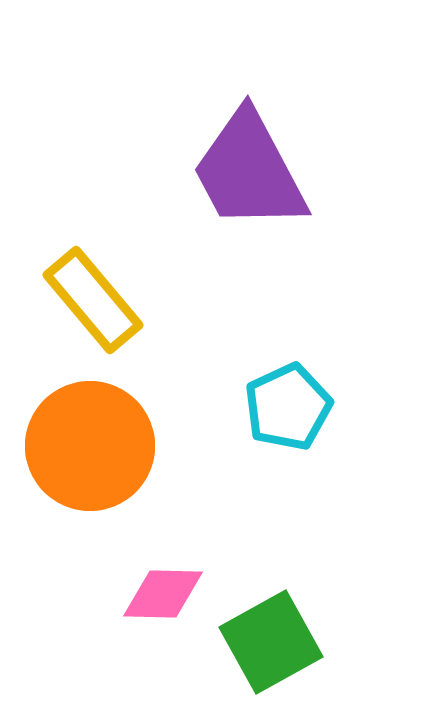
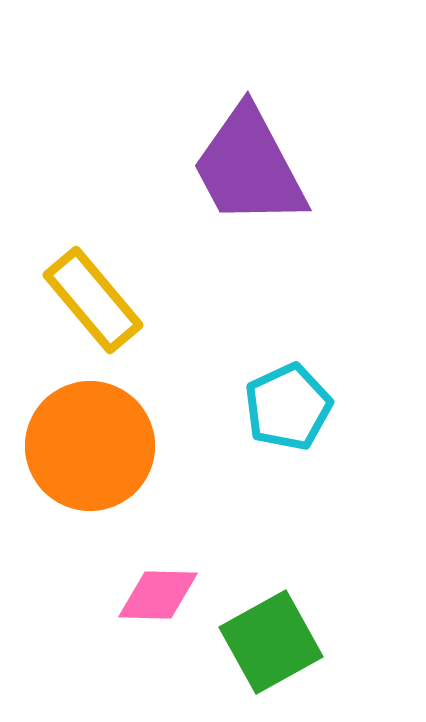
purple trapezoid: moved 4 px up
pink diamond: moved 5 px left, 1 px down
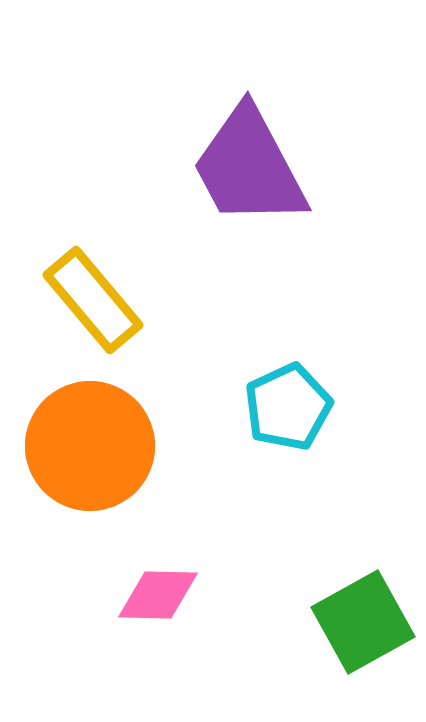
green square: moved 92 px right, 20 px up
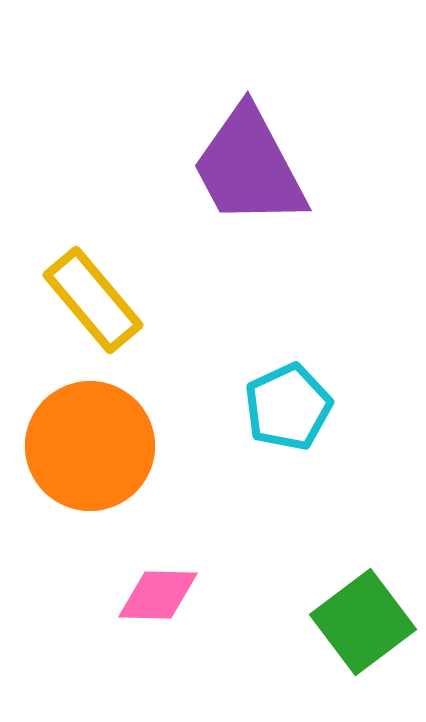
green square: rotated 8 degrees counterclockwise
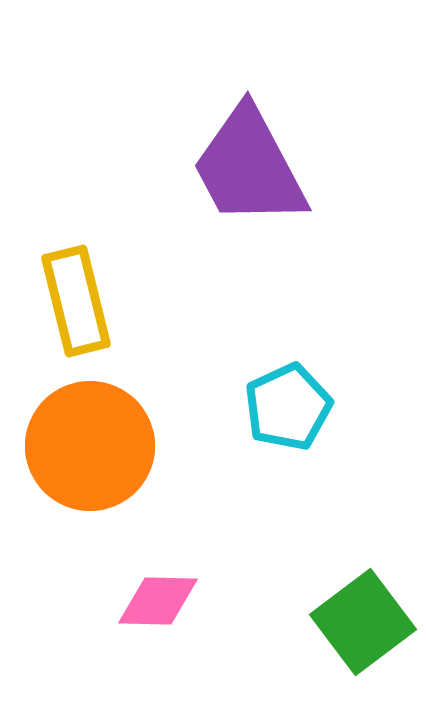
yellow rectangle: moved 17 px left, 1 px down; rotated 26 degrees clockwise
pink diamond: moved 6 px down
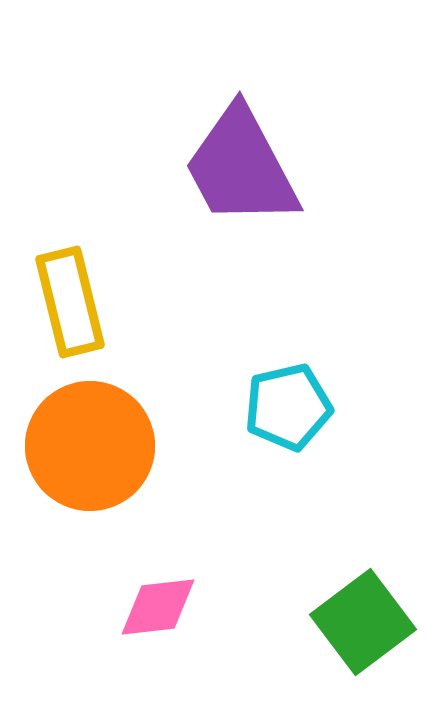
purple trapezoid: moved 8 px left
yellow rectangle: moved 6 px left, 1 px down
cyan pentagon: rotated 12 degrees clockwise
pink diamond: moved 6 px down; rotated 8 degrees counterclockwise
